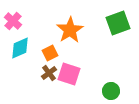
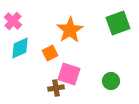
brown cross: moved 7 px right, 15 px down; rotated 28 degrees clockwise
green circle: moved 10 px up
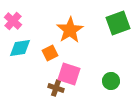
cyan diamond: rotated 15 degrees clockwise
brown cross: rotated 28 degrees clockwise
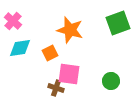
orange star: rotated 24 degrees counterclockwise
pink square: rotated 10 degrees counterclockwise
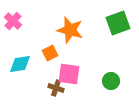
cyan diamond: moved 16 px down
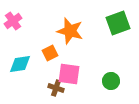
pink cross: rotated 12 degrees clockwise
orange star: moved 1 px down
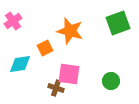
orange square: moved 5 px left, 5 px up
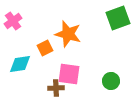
green square: moved 5 px up
orange star: moved 2 px left, 3 px down
brown cross: rotated 21 degrees counterclockwise
